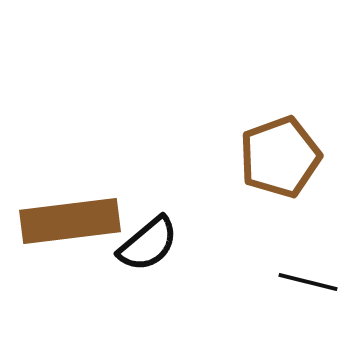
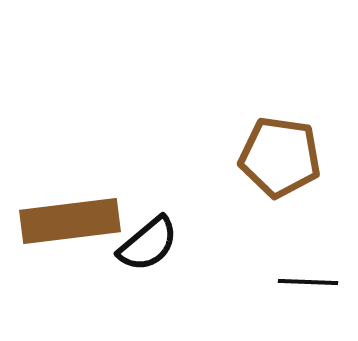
brown pentagon: rotated 28 degrees clockwise
black line: rotated 12 degrees counterclockwise
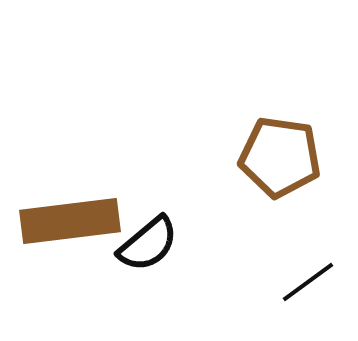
black line: rotated 38 degrees counterclockwise
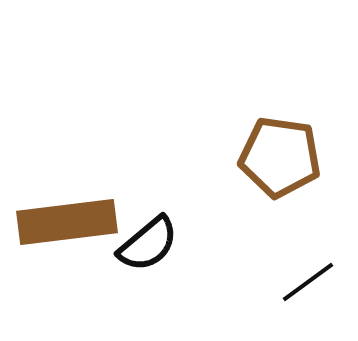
brown rectangle: moved 3 px left, 1 px down
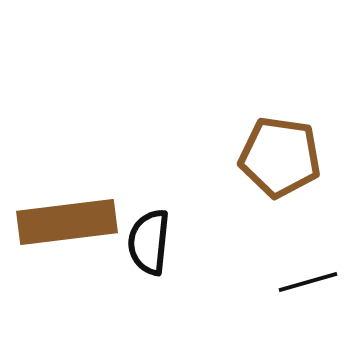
black semicircle: moved 1 px right, 2 px up; rotated 136 degrees clockwise
black line: rotated 20 degrees clockwise
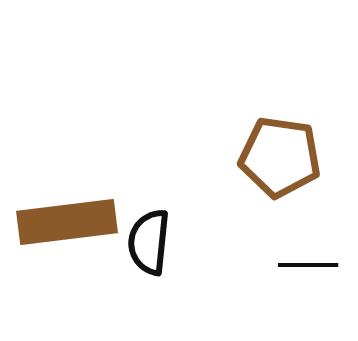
black line: moved 17 px up; rotated 16 degrees clockwise
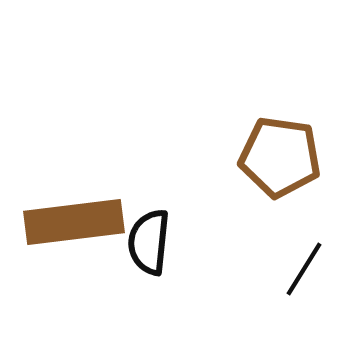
brown rectangle: moved 7 px right
black line: moved 4 px left, 4 px down; rotated 58 degrees counterclockwise
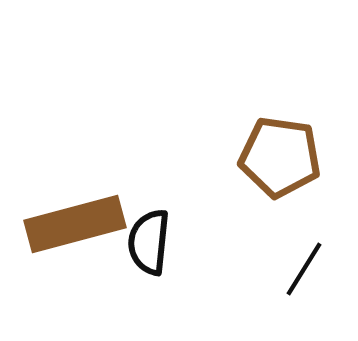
brown rectangle: moved 1 px right, 2 px down; rotated 8 degrees counterclockwise
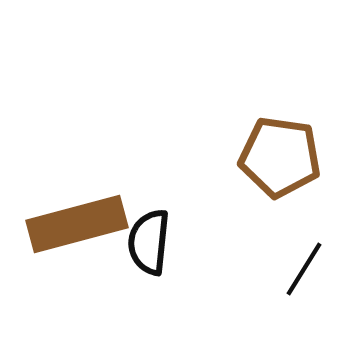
brown rectangle: moved 2 px right
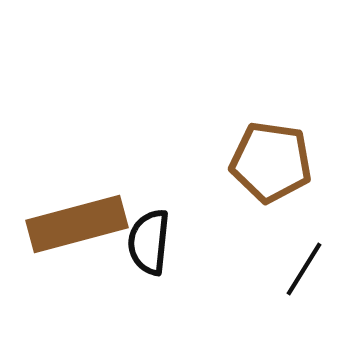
brown pentagon: moved 9 px left, 5 px down
